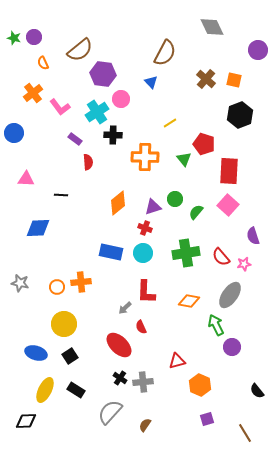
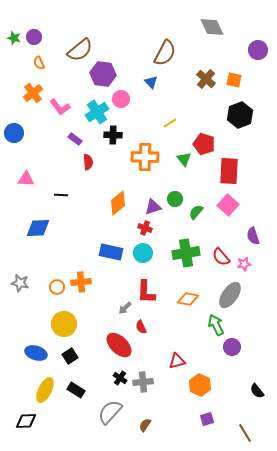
orange semicircle at (43, 63): moved 4 px left
orange diamond at (189, 301): moved 1 px left, 2 px up
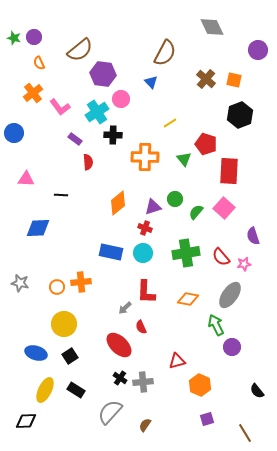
red pentagon at (204, 144): moved 2 px right
pink square at (228, 205): moved 4 px left, 3 px down
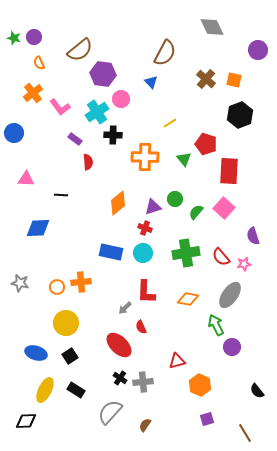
yellow circle at (64, 324): moved 2 px right, 1 px up
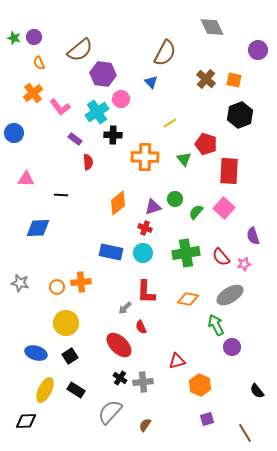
gray ellipse at (230, 295): rotated 24 degrees clockwise
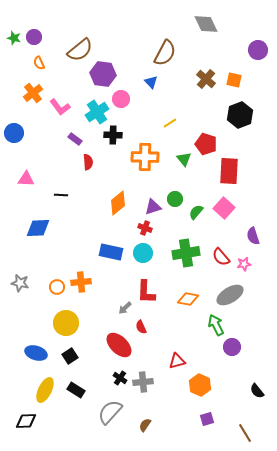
gray diamond at (212, 27): moved 6 px left, 3 px up
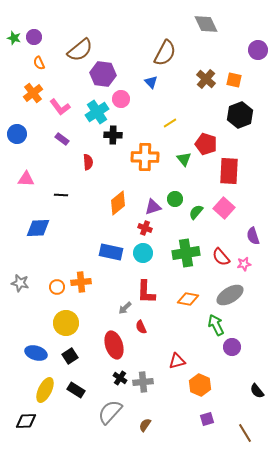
blue circle at (14, 133): moved 3 px right, 1 px down
purple rectangle at (75, 139): moved 13 px left
red ellipse at (119, 345): moved 5 px left; rotated 28 degrees clockwise
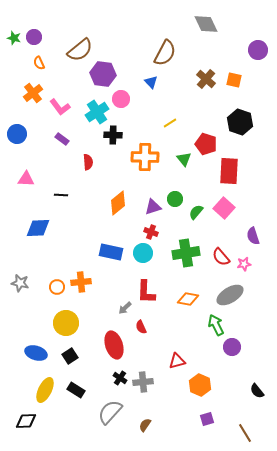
black hexagon at (240, 115): moved 7 px down; rotated 20 degrees counterclockwise
red cross at (145, 228): moved 6 px right, 4 px down
